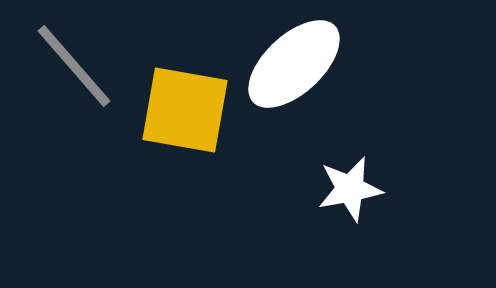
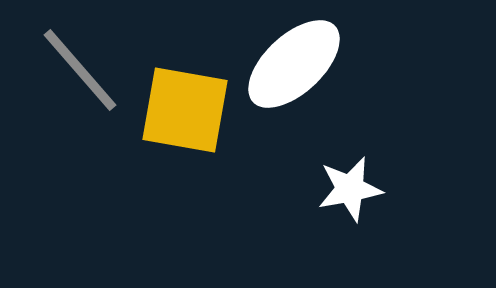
gray line: moved 6 px right, 4 px down
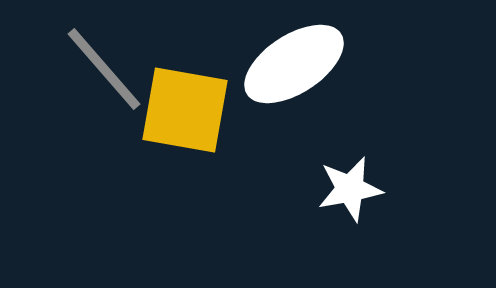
white ellipse: rotated 10 degrees clockwise
gray line: moved 24 px right, 1 px up
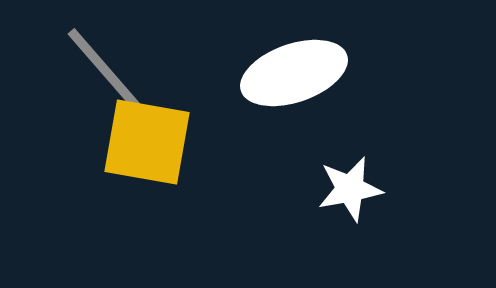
white ellipse: moved 9 px down; rotated 14 degrees clockwise
yellow square: moved 38 px left, 32 px down
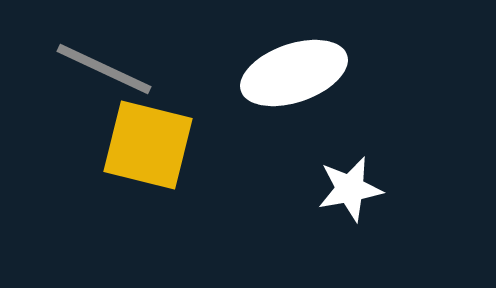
gray line: rotated 24 degrees counterclockwise
yellow square: moved 1 px right, 3 px down; rotated 4 degrees clockwise
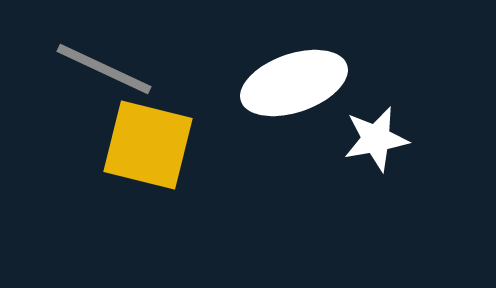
white ellipse: moved 10 px down
white star: moved 26 px right, 50 px up
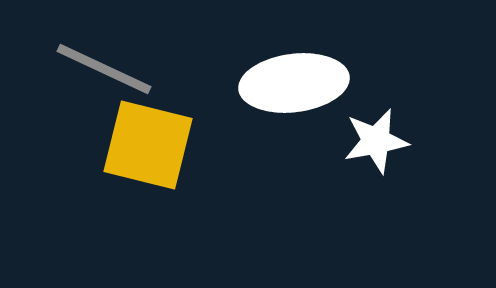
white ellipse: rotated 12 degrees clockwise
white star: moved 2 px down
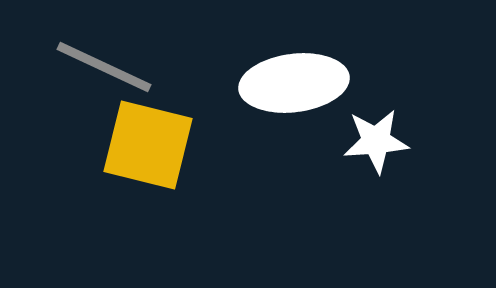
gray line: moved 2 px up
white star: rotated 6 degrees clockwise
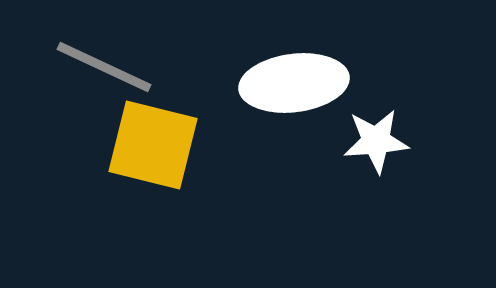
yellow square: moved 5 px right
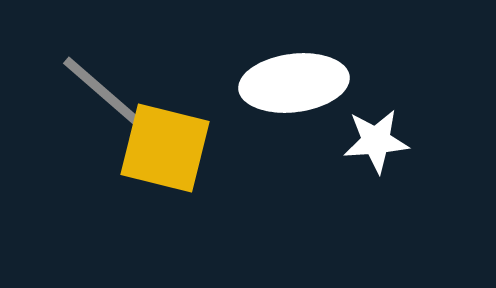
gray line: moved 26 px down; rotated 16 degrees clockwise
yellow square: moved 12 px right, 3 px down
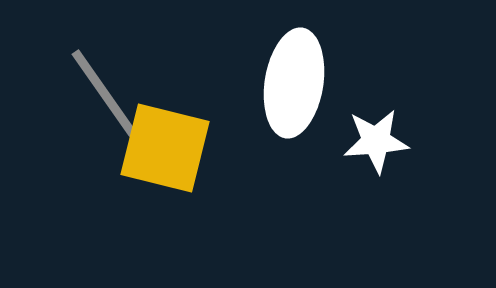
white ellipse: rotated 74 degrees counterclockwise
gray line: rotated 14 degrees clockwise
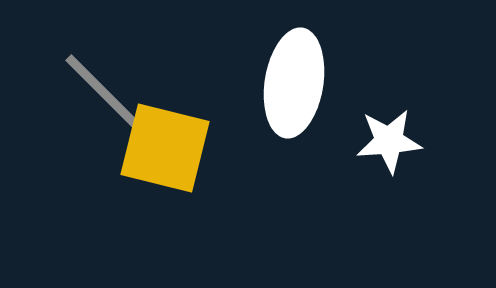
gray line: rotated 10 degrees counterclockwise
white star: moved 13 px right
